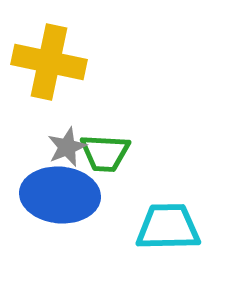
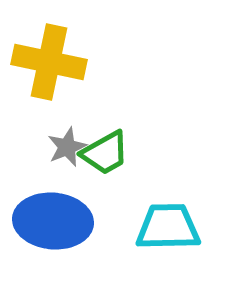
green trapezoid: rotated 32 degrees counterclockwise
blue ellipse: moved 7 px left, 26 px down
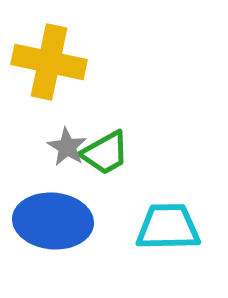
gray star: rotated 18 degrees counterclockwise
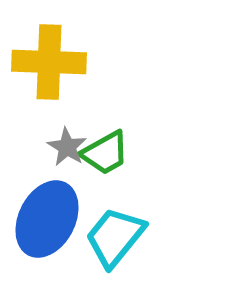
yellow cross: rotated 10 degrees counterclockwise
blue ellipse: moved 6 px left, 2 px up; rotated 68 degrees counterclockwise
cyan trapezoid: moved 53 px left, 10 px down; rotated 50 degrees counterclockwise
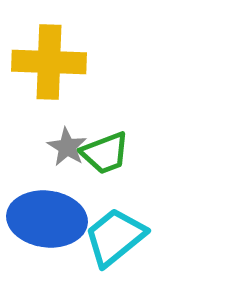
green trapezoid: rotated 8 degrees clockwise
blue ellipse: rotated 70 degrees clockwise
cyan trapezoid: rotated 12 degrees clockwise
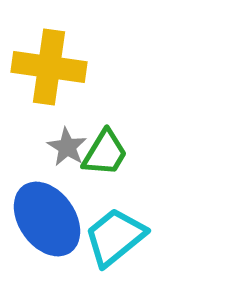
yellow cross: moved 5 px down; rotated 6 degrees clockwise
green trapezoid: rotated 38 degrees counterclockwise
blue ellipse: rotated 48 degrees clockwise
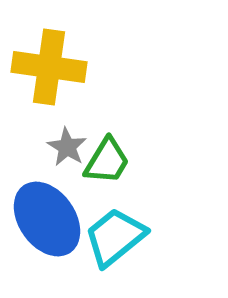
green trapezoid: moved 2 px right, 8 px down
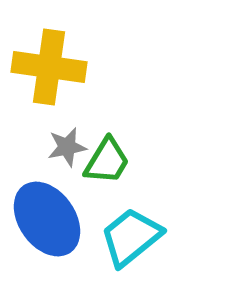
gray star: rotated 30 degrees clockwise
cyan trapezoid: moved 16 px right
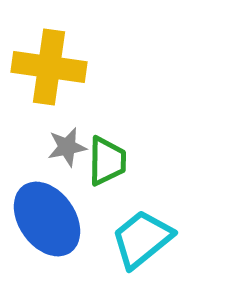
green trapezoid: rotated 30 degrees counterclockwise
cyan trapezoid: moved 11 px right, 2 px down
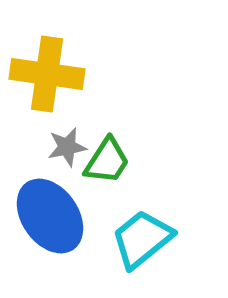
yellow cross: moved 2 px left, 7 px down
green trapezoid: rotated 32 degrees clockwise
blue ellipse: moved 3 px right, 3 px up
